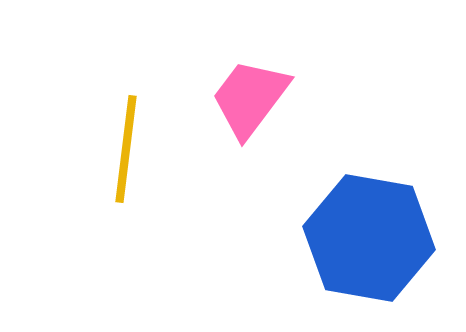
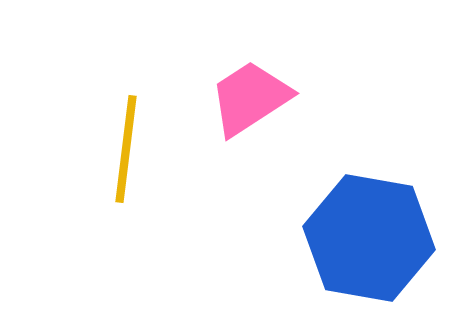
pink trapezoid: rotated 20 degrees clockwise
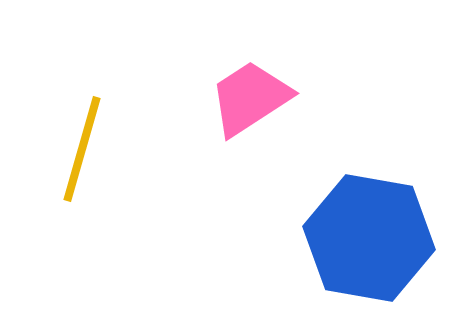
yellow line: moved 44 px left; rotated 9 degrees clockwise
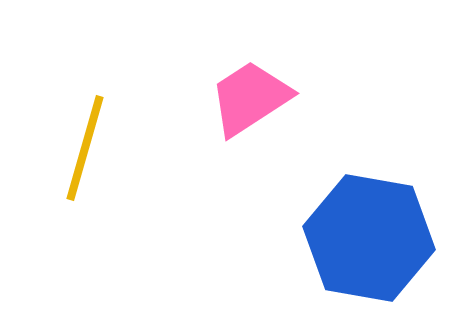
yellow line: moved 3 px right, 1 px up
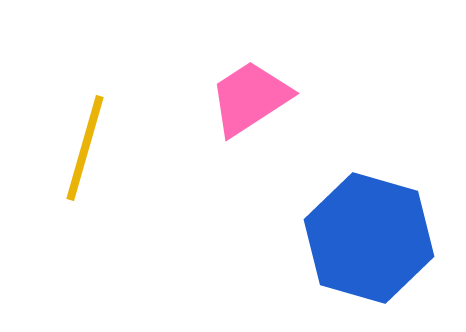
blue hexagon: rotated 6 degrees clockwise
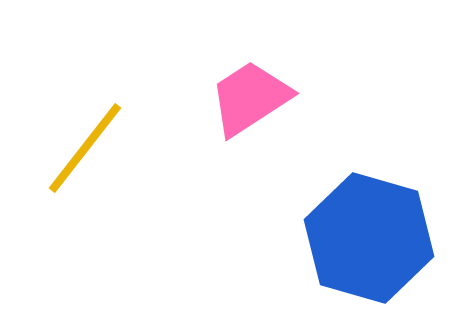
yellow line: rotated 22 degrees clockwise
